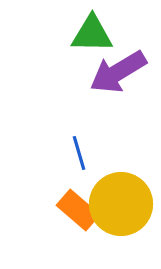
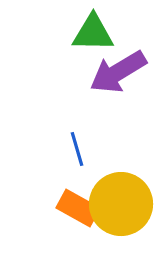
green triangle: moved 1 px right, 1 px up
blue line: moved 2 px left, 4 px up
orange rectangle: moved 2 px up; rotated 12 degrees counterclockwise
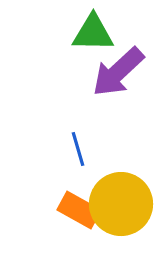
purple arrow: rotated 12 degrees counterclockwise
blue line: moved 1 px right
orange rectangle: moved 1 px right, 2 px down
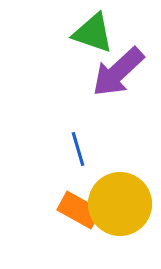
green triangle: rotated 18 degrees clockwise
yellow circle: moved 1 px left
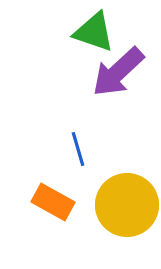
green triangle: moved 1 px right, 1 px up
yellow circle: moved 7 px right, 1 px down
orange rectangle: moved 26 px left, 8 px up
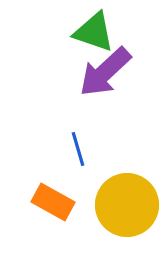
purple arrow: moved 13 px left
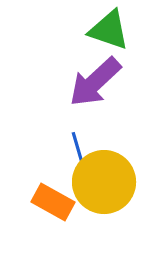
green triangle: moved 15 px right, 2 px up
purple arrow: moved 10 px left, 10 px down
yellow circle: moved 23 px left, 23 px up
